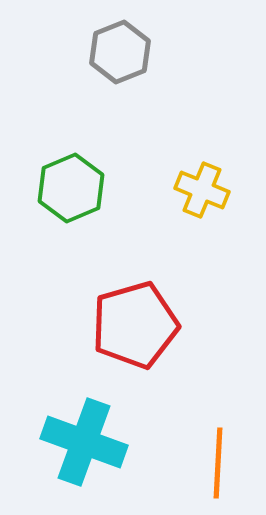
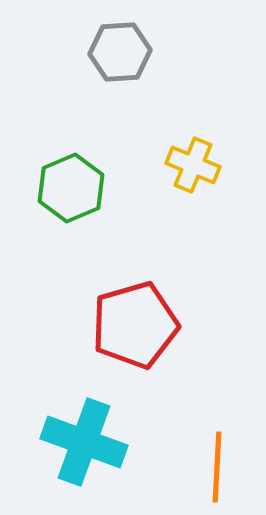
gray hexagon: rotated 18 degrees clockwise
yellow cross: moved 9 px left, 25 px up
orange line: moved 1 px left, 4 px down
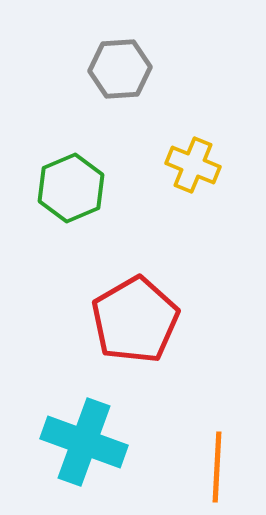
gray hexagon: moved 17 px down
red pentagon: moved 5 px up; rotated 14 degrees counterclockwise
